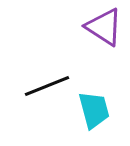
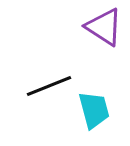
black line: moved 2 px right
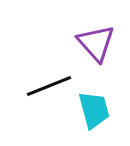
purple triangle: moved 8 px left, 16 px down; rotated 15 degrees clockwise
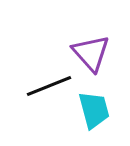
purple triangle: moved 5 px left, 10 px down
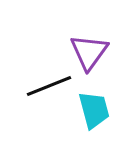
purple triangle: moved 2 px left, 1 px up; rotated 18 degrees clockwise
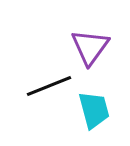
purple triangle: moved 1 px right, 5 px up
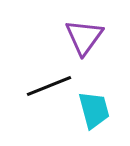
purple triangle: moved 6 px left, 10 px up
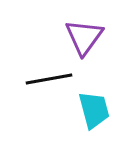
black line: moved 7 px up; rotated 12 degrees clockwise
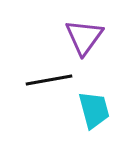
black line: moved 1 px down
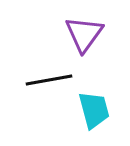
purple triangle: moved 3 px up
